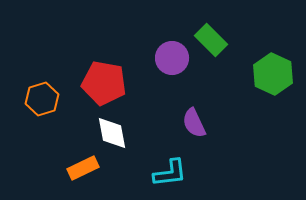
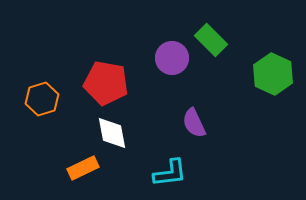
red pentagon: moved 2 px right
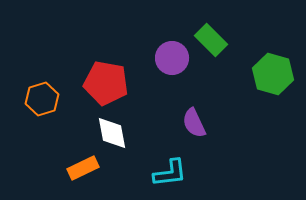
green hexagon: rotated 9 degrees counterclockwise
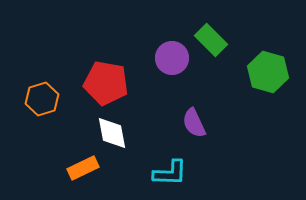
green hexagon: moved 5 px left, 2 px up
cyan L-shape: rotated 9 degrees clockwise
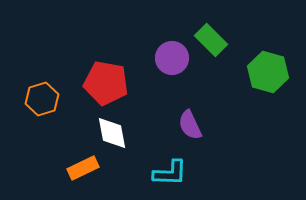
purple semicircle: moved 4 px left, 2 px down
